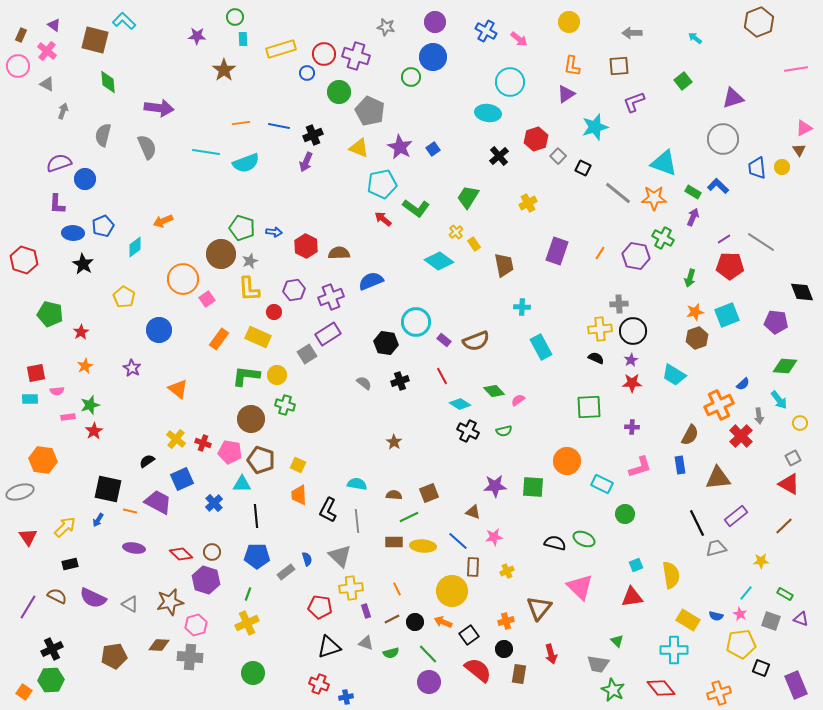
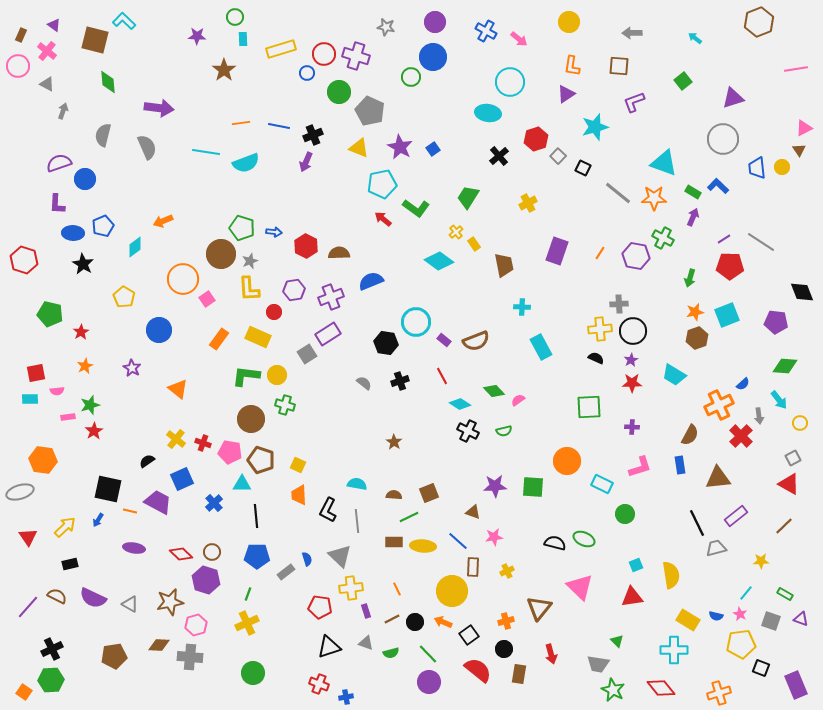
brown square at (619, 66): rotated 10 degrees clockwise
purple line at (28, 607): rotated 10 degrees clockwise
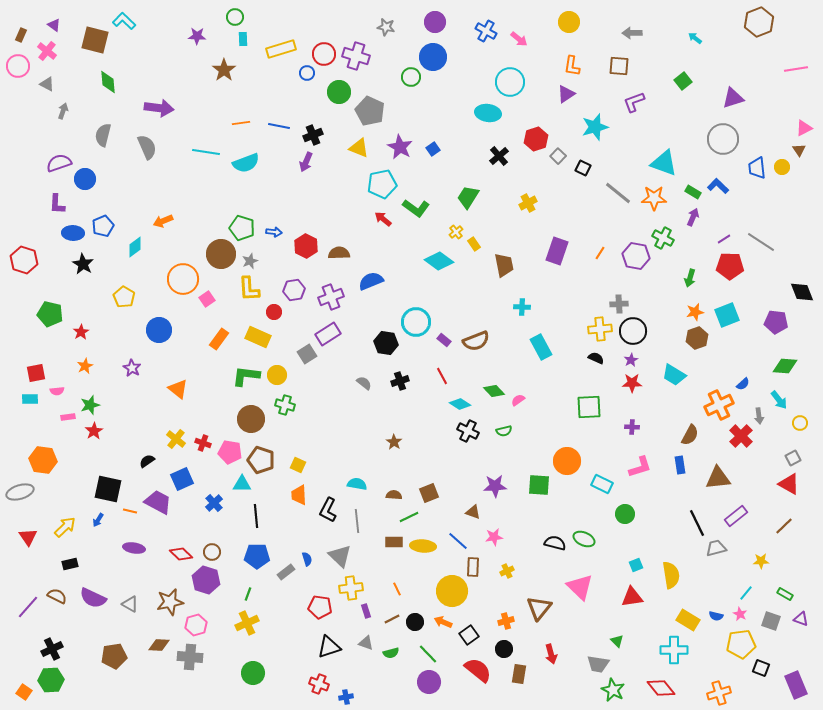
green square at (533, 487): moved 6 px right, 2 px up
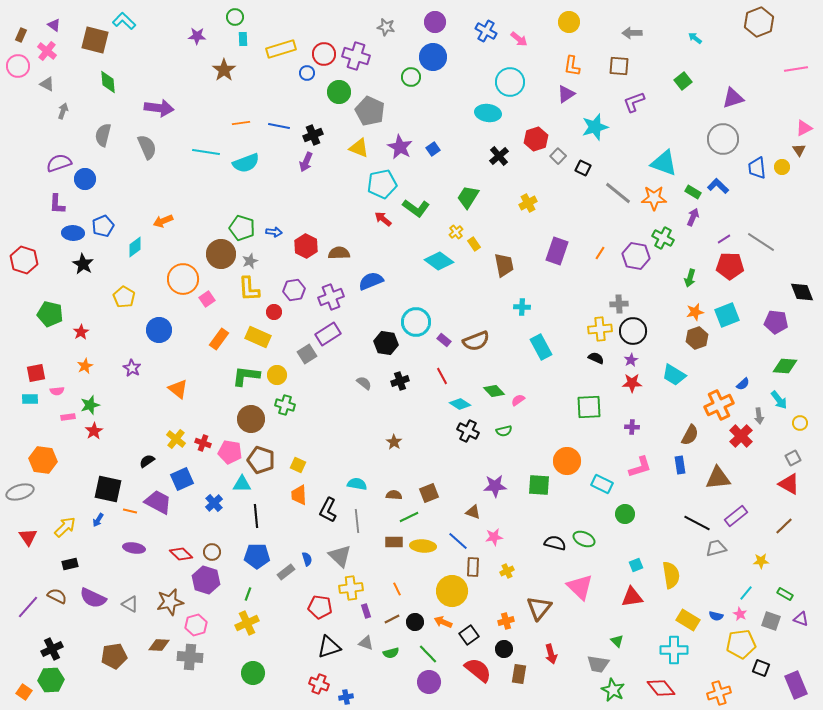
black line at (697, 523): rotated 36 degrees counterclockwise
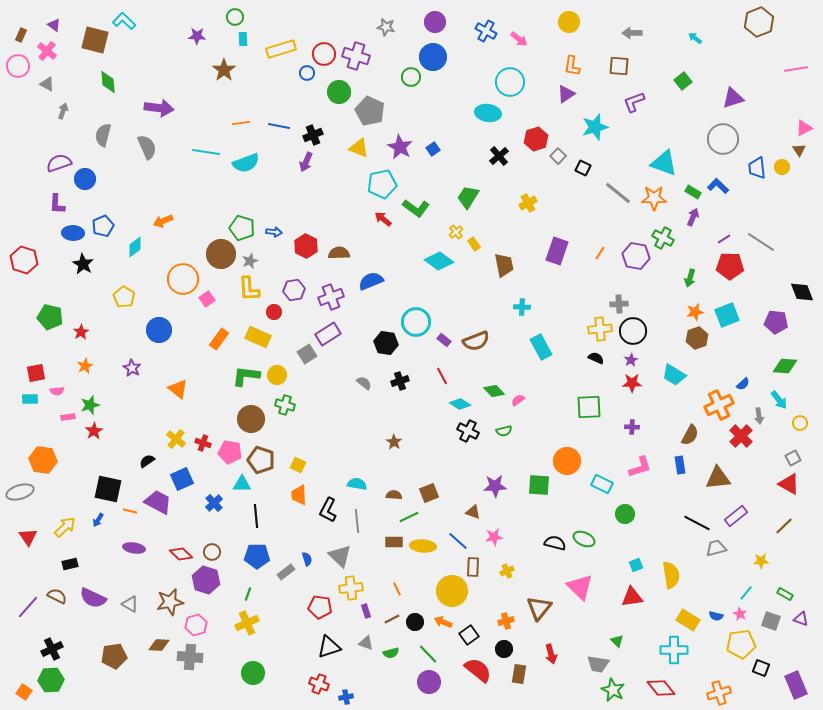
green pentagon at (50, 314): moved 3 px down
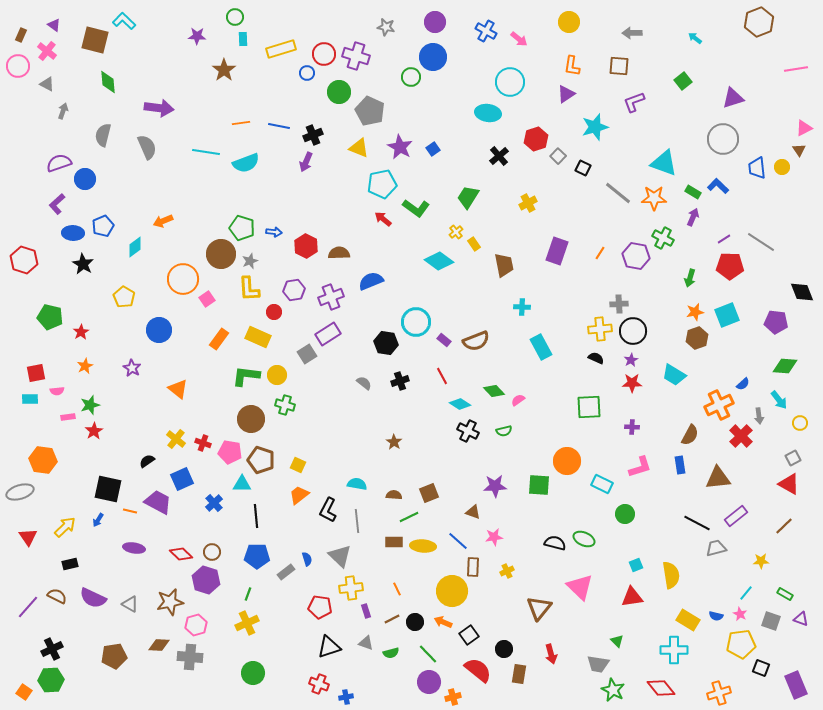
purple L-shape at (57, 204): rotated 45 degrees clockwise
orange trapezoid at (299, 495): rotated 55 degrees clockwise
orange cross at (506, 621): moved 53 px left, 76 px down
